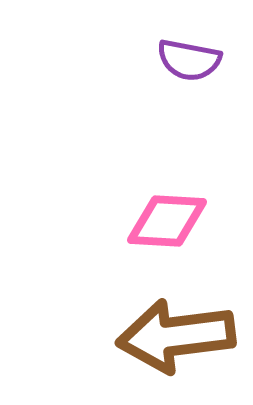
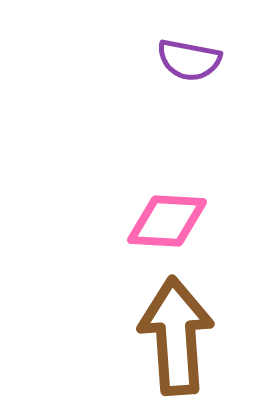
brown arrow: rotated 93 degrees clockwise
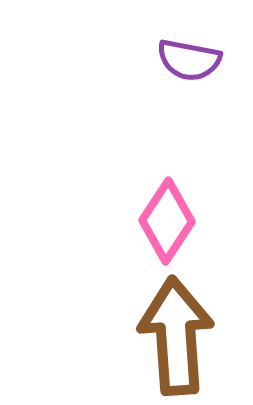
pink diamond: rotated 60 degrees counterclockwise
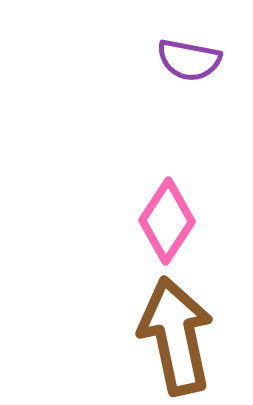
brown arrow: rotated 8 degrees counterclockwise
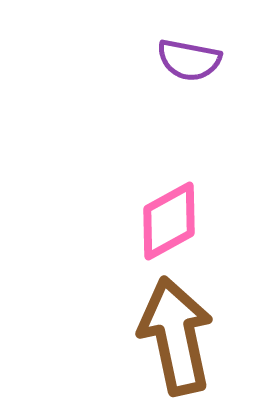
pink diamond: moved 2 px right; rotated 28 degrees clockwise
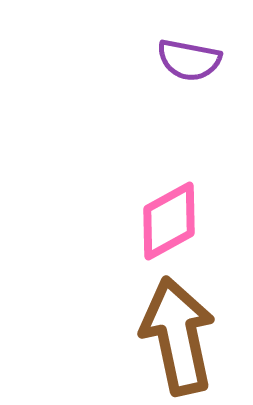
brown arrow: moved 2 px right
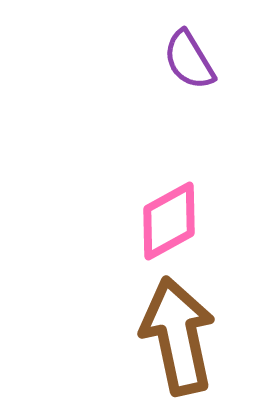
purple semicircle: rotated 48 degrees clockwise
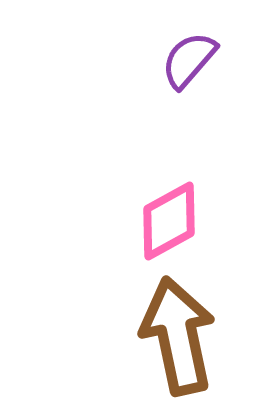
purple semicircle: rotated 72 degrees clockwise
